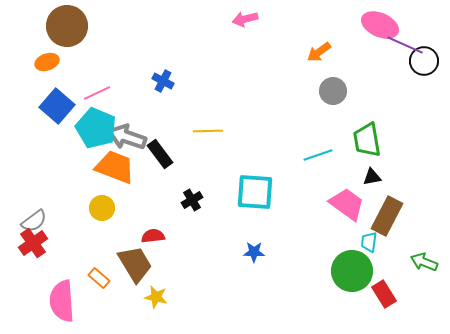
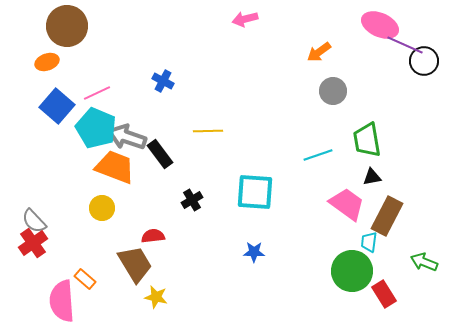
gray semicircle: rotated 84 degrees clockwise
orange rectangle: moved 14 px left, 1 px down
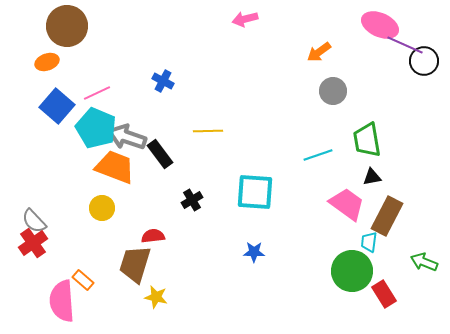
brown trapezoid: rotated 132 degrees counterclockwise
orange rectangle: moved 2 px left, 1 px down
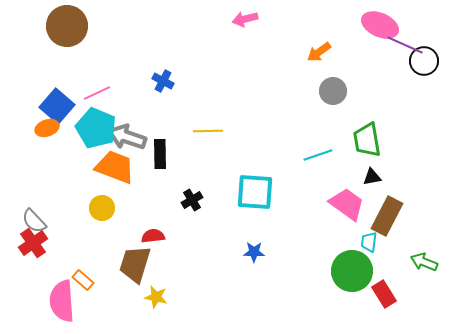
orange ellipse: moved 66 px down
black rectangle: rotated 36 degrees clockwise
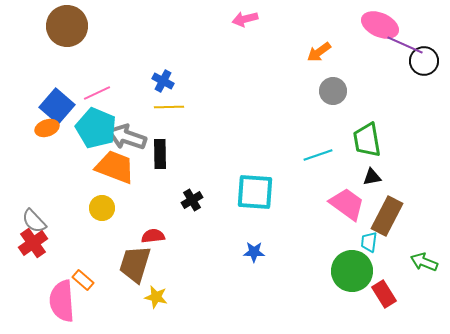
yellow line: moved 39 px left, 24 px up
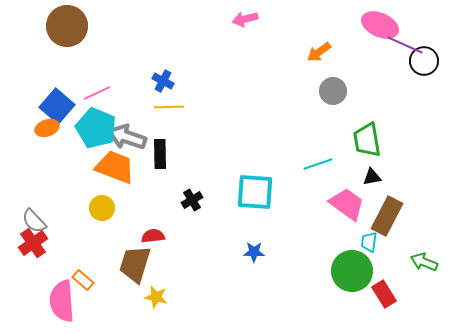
cyan line: moved 9 px down
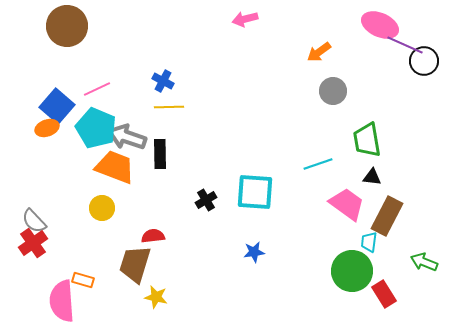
pink line: moved 4 px up
black triangle: rotated 18 degrees clockwise
black cross: moved 14 px right
blue star: rotated 10 degrees counterclockwise
orange rectangle: rotated 25 degrees counterclockwise
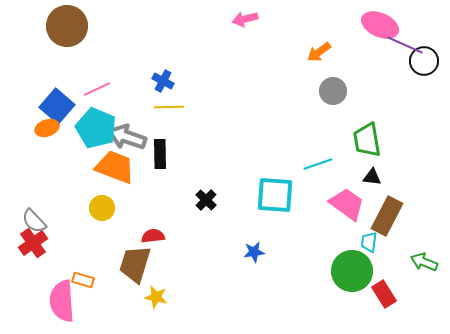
cyan square: moved 20 px right, 3 px down
black cross: rotated 15 degrees counterclockwise
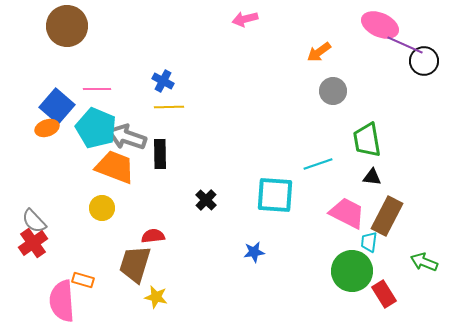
pink line: rotated 24 degrees clockwise
pink trapezoid: moved 9 px down; rotated 9 degrees counterclockwise
